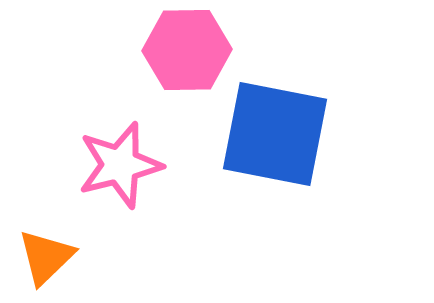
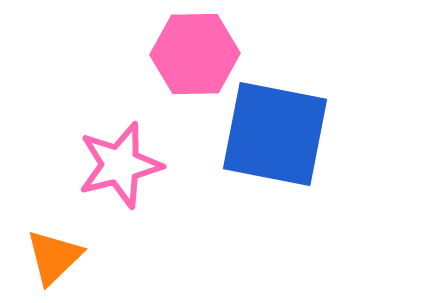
pink hexagon: moved 8 px right, 4 px down
orange triangle: moved 8 px right
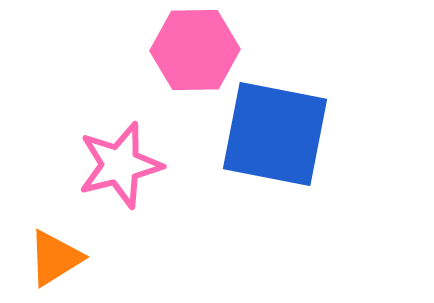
pink hexagon: moved 4 px up
orange triangle: moved 1 px right, 1 px down; rotated 12 degrees clockwise
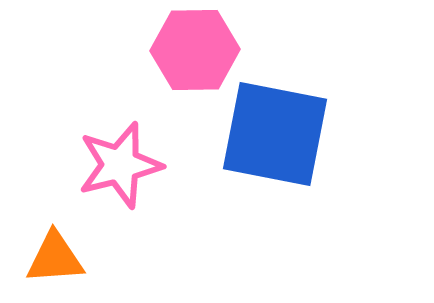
orange triangle: rotated 28 degrees clockwise
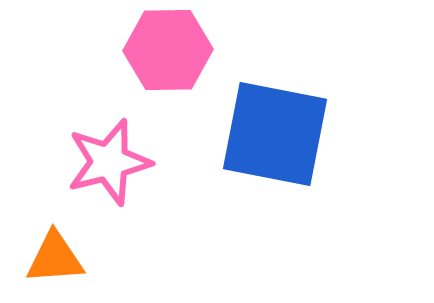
pink hexagon: moved 27 px left
pink star: moved 11 px left, 3 px up
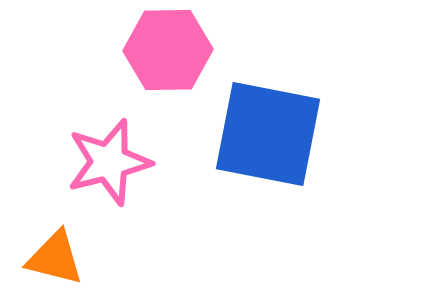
blue square: moved 7 px left
orange triangle: rotated 18 degrees clockwise
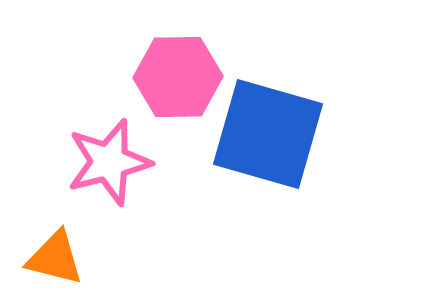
pink hexagon: moved 10 px right, 27 px down
blue square: rotated 5 degrees clockwise
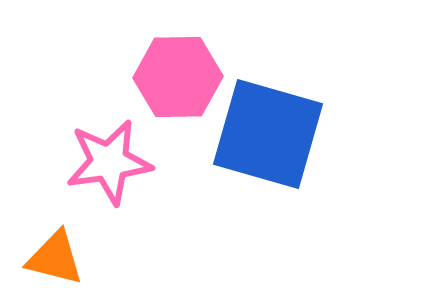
pink star: rotated 6 degrees clockwise
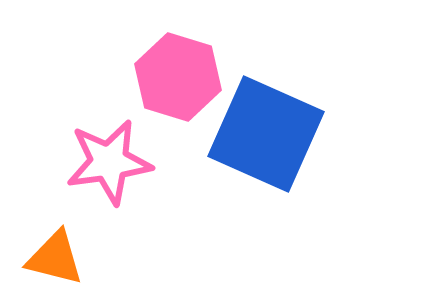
pink hexagon: rotated 18 degrees clockwise
blue square: moved 2 px left; rotated 8 degrees clockwise
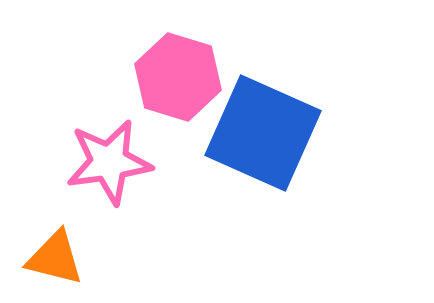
blue square: moved 3 px left, 1 px up
